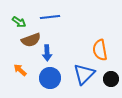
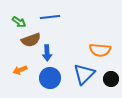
orange semicircle: rotated 75 degrees counterclockwise
orange arrow: rotated 64 degrees counterclockwise
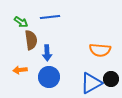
green arrow: moved 2 px right
brown semicircle: rotated 78 degrees counterclockwise
orange arrow: rotated 16 degrees clockwise
blue triangle: moved 7 px right, 9 px down; rotated 15 degrees clockwise
blue circle: moved 1 px left, 1 px up
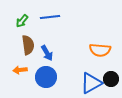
green arrow: moved 1 px right, 1 px up; rotated 96 degrees clockwise
brown semicircle: moved 3 px left, 5 px down
blue arrow: rotated 28 degrees counterclockwise
blue circle: moved 3 px left
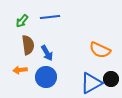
orange semicircle: rotated 20 degrees clockwise
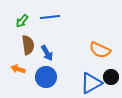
orange arrow: moved 2 px left, 1 px up; rotated 24 degrees clockwise
black circle: moved 2 px up
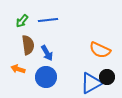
blue line: moved 2 px left, 3 px down
black circle: moved 4 px left
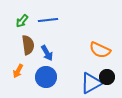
orange arrow: moved 2 px down; rotated 80 degrees counterclockwise
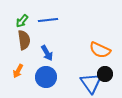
brown semicircle: moved 4 px left, 5 px up
black circle: moved 2 px left, 3 px up
blue triangle: rotated 35 degrees counterclockwise
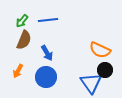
brown semicircle: rotated 30 degrees clockwise
black circle: moved 4 px up
